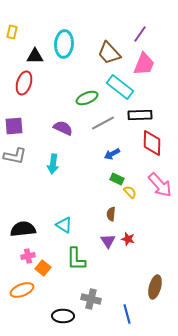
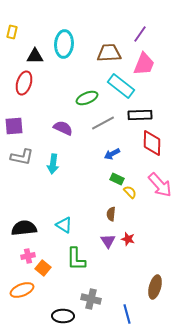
brown trapezoid: rotated 130 degrees clockwise
cyan rectangle: moved 1 px right, 1 px up
gray L-shape: moved 7 px right, 1 px down
black semicircle: moved 1 px right, 1 px up
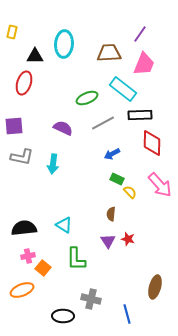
cyan rectangle: moved 2 px right, 3 px down
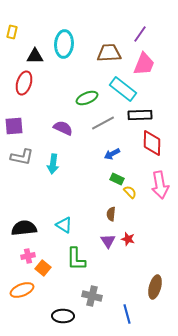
pink arrow: rotated 32 degrees clockwise
gray cross: moved 1 px right, 3 px up
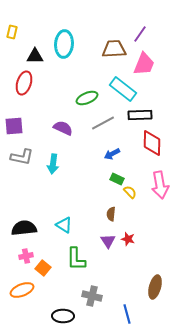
brown trapezoid: moved 5 px right, 4 px up
pink cross: moved 2 px left
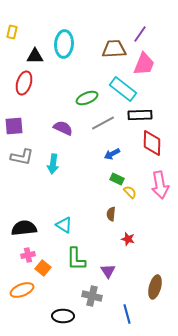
purple triangle: moved 30 px down
pink cross: moved 2 px right, 1 px up
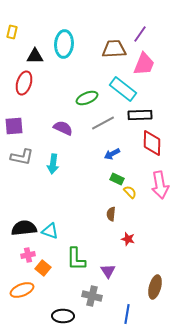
cyan triangle: moved 14 px left, 6 px down; rotated 12 degrees counterclockwise
blue line: rotated 24 degrees clockwise
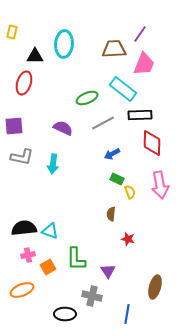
yellow semicircle: rotated 24 degrees clockwise
orange square: moved 5 px right, 1 px up; rotated 21 degrees clockwise
black ellipse: moved 2 px right, 2 px up
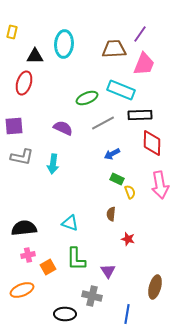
cyan rectangle: moved 2 px left, 1 px down; rotated 16 degrees counterclockwise
cyan triangle: moved 20 px right, 8 px up
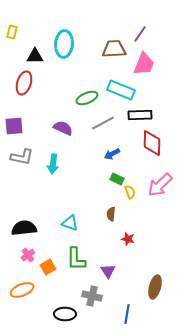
pink arrow: rotated 56 degrees clockwise
pink cross: rotated 24 degrees counterclockwise
